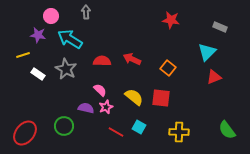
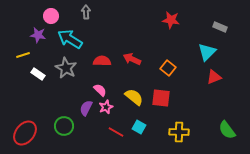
gray star: moved 1 px up
purple semicircle: rotated 77 degrees counterclockwise
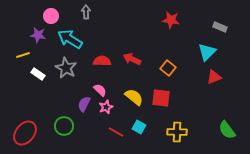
purple semicircle: moved 2 px left, 4 px up
yellow cross: moved 2 px left
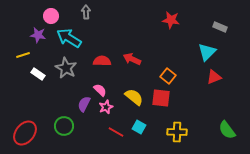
cyan arrow: moved 1 px left, 1 px up
orange square: moved 8 px down
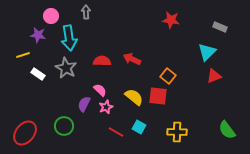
cyan arrow: rotated 130 degrees counterclockwise
red triangle: moved 1 px up
red square: moved 3 px left, 2 px up
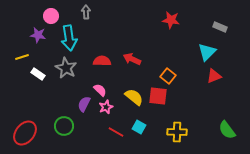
yellow line: moved 1 px left, 2 px down
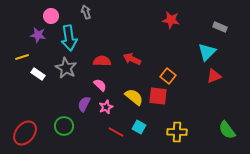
gray arrow: rotated 16 degrees counterclockwise
pink semicircle: moved 5 px up
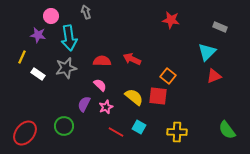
yellow line: rotated 48 degrees counterclockwise
gray star: rotated 30 degrees clockwise
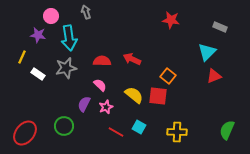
yellow semicircle: moved 2 px up
green semicircle: rotated 60 degrees clockwise
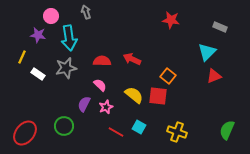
yellow cross: rotated 18 degrees clockwise
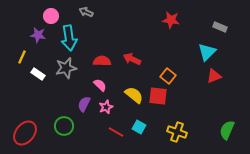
gray arrow: rotated 48 degrees counterclockwise
